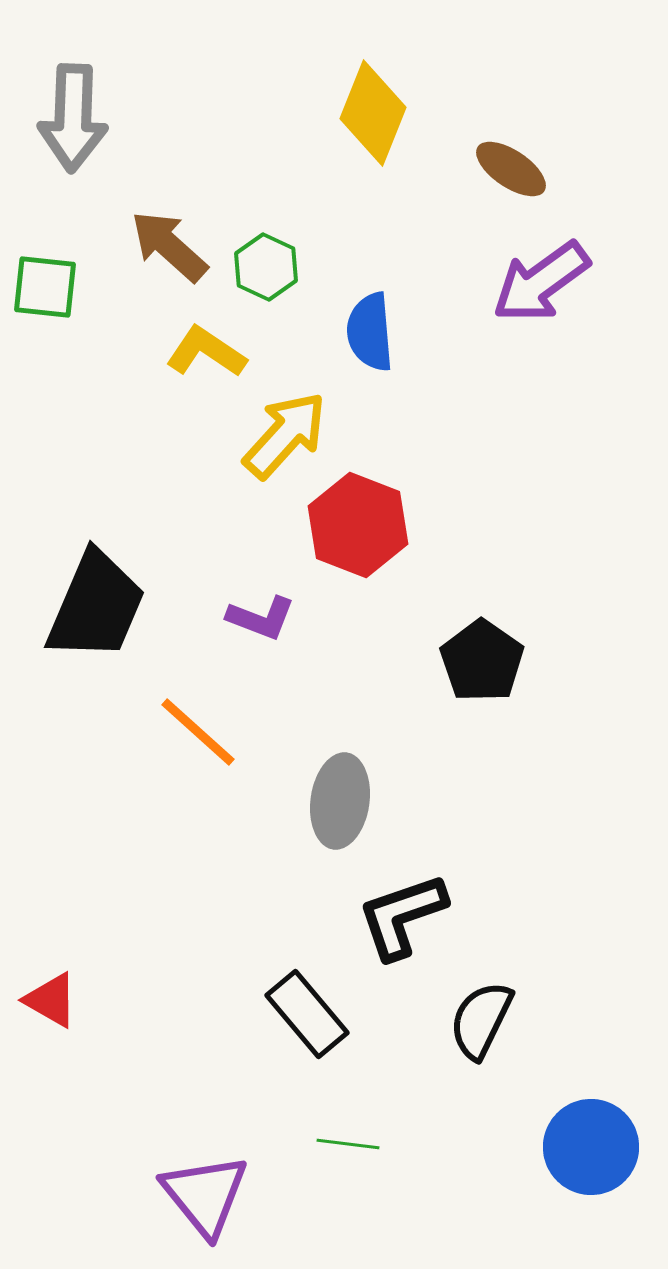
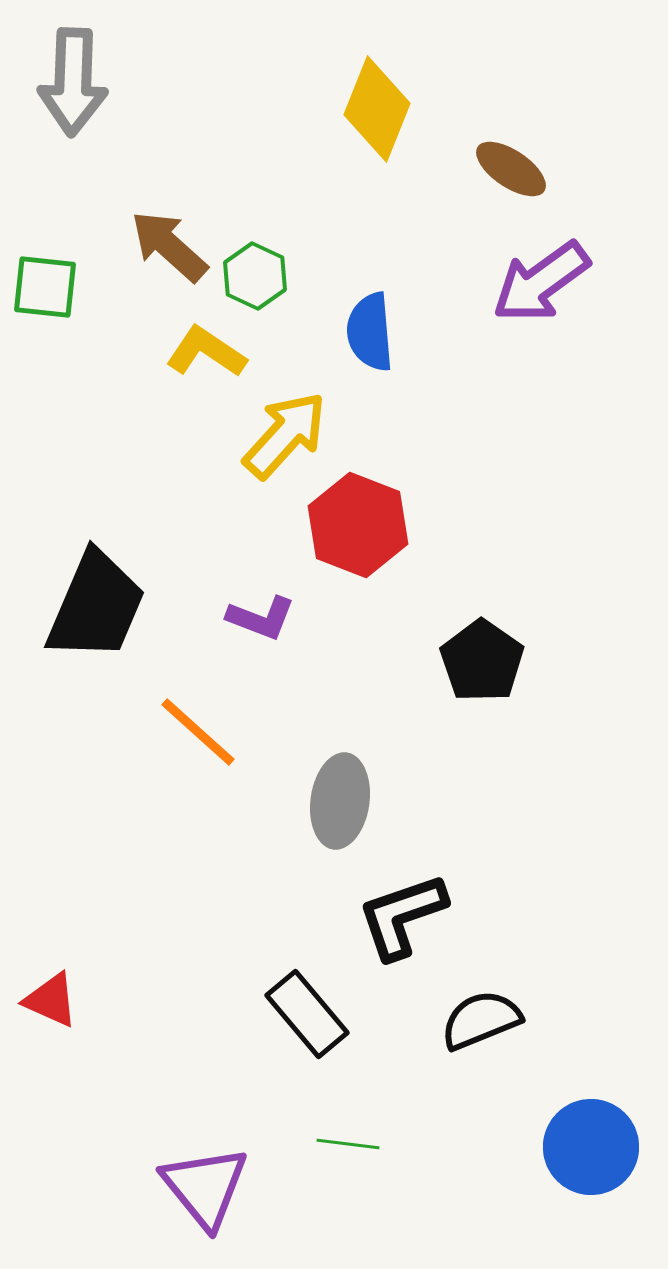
yellow diamond: moved 4 px right, 4 px up
gray arrow: moved 36 px up
green hexagon: moved 11 px left, 9 px down
red triangle: rotated 6 degrees counterclockwise
black semicircle: rotated 42 degrees clockwise
purple triangle: moved 8 px up
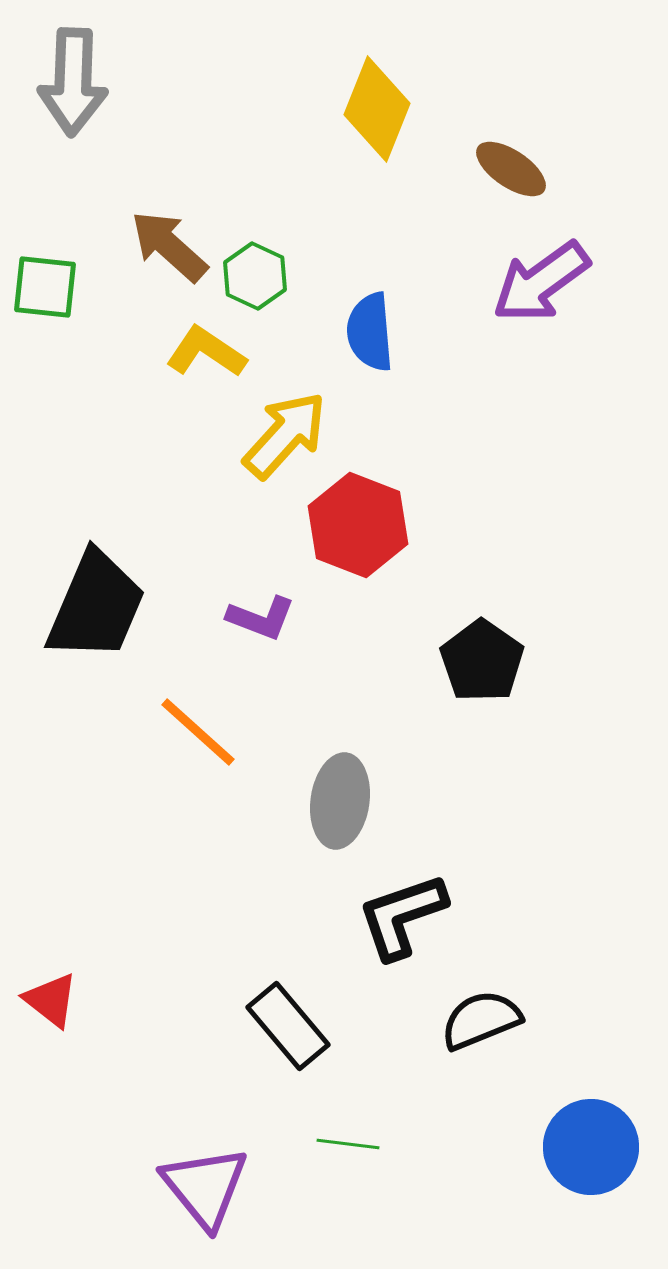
red triangle: rotated 14 degrees clockwise
black rectangle: moved 19 px left, 12 px down
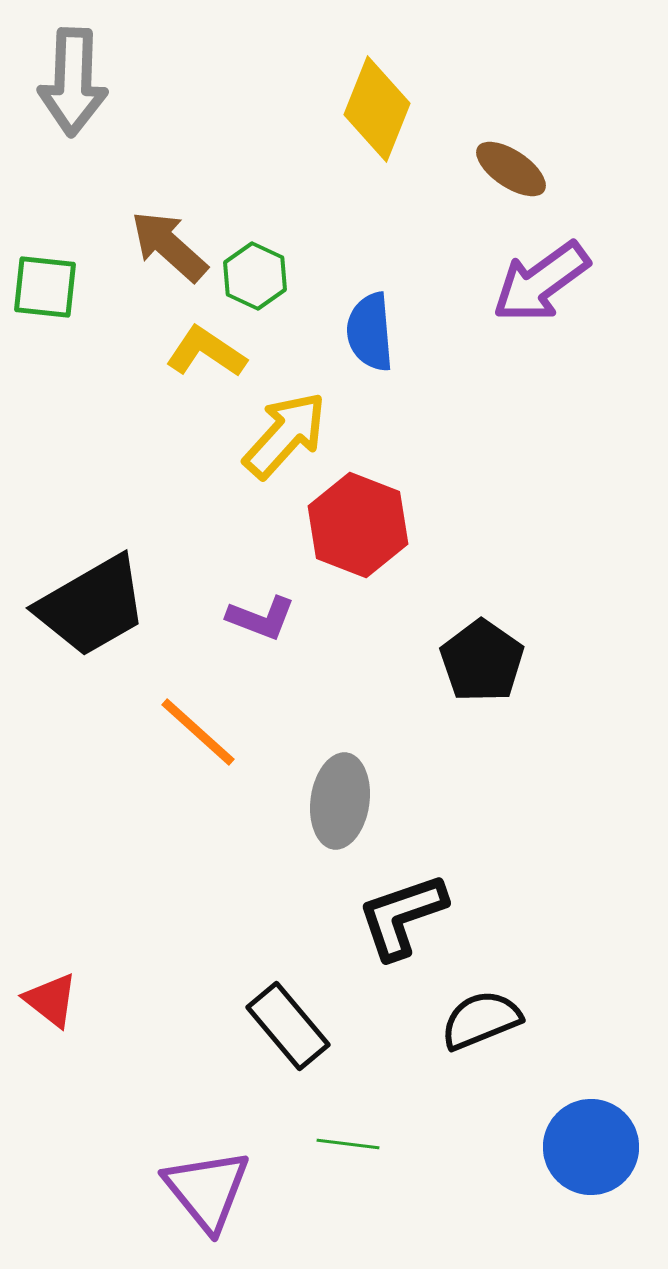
black trapezoid: moved 4 px left; rotated 37 degrees clockwise
purple triangle: moved 2 px right, 3 px down
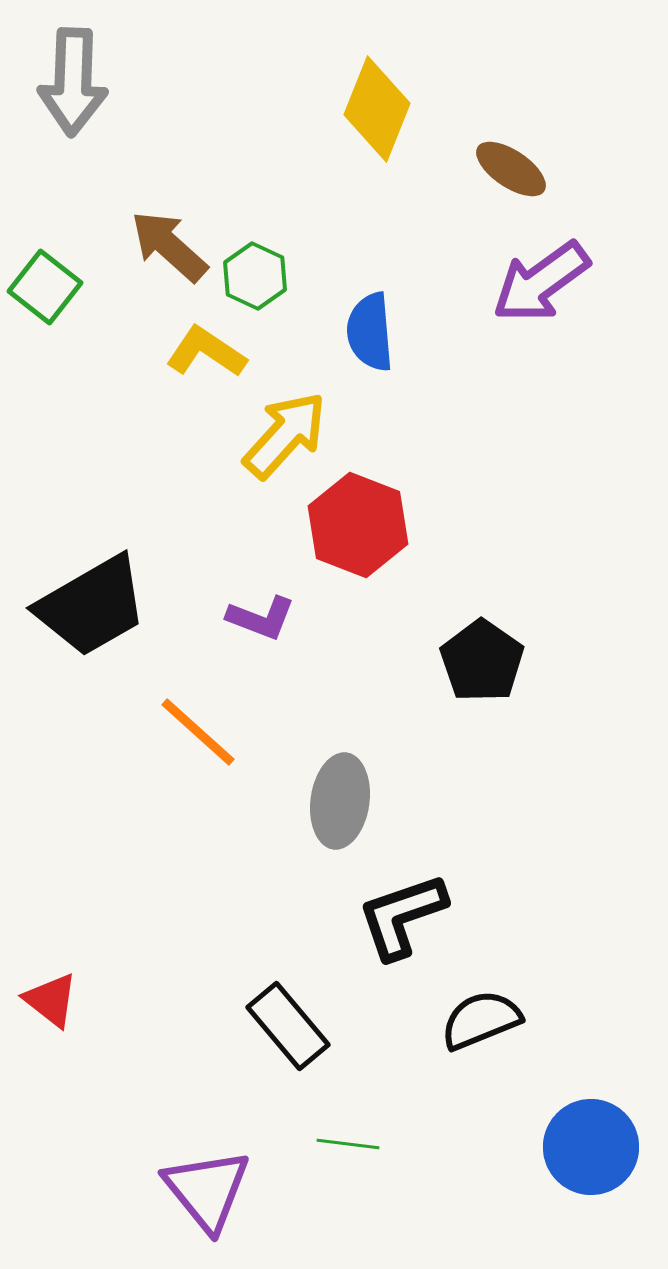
green square: rotated 32 degrees clockwise
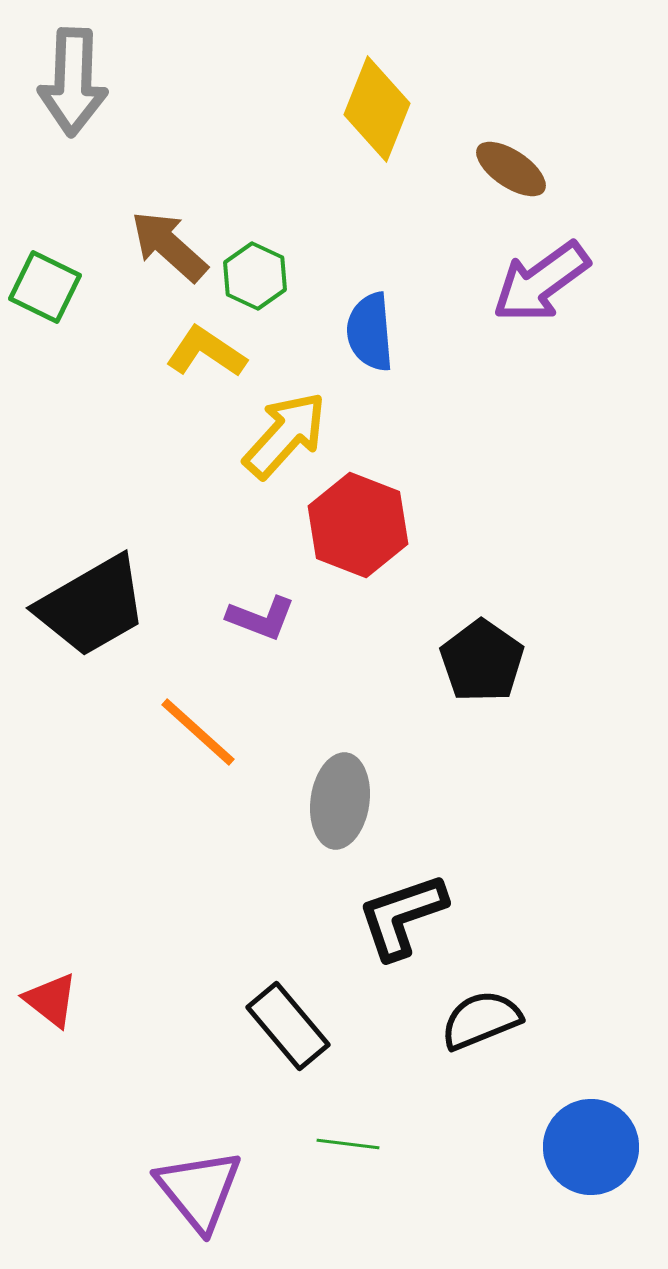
green square: rotated 12 degrees counterclockwise
purple triangle: moved 8 px left
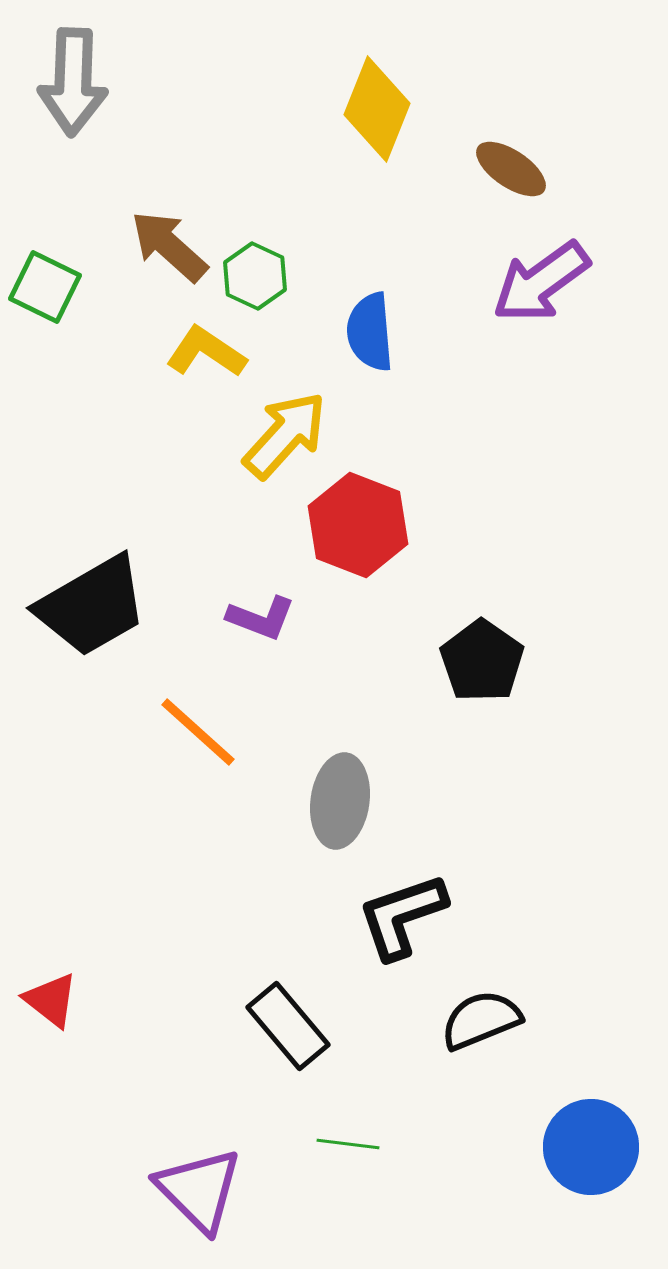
purple triangle: rotated 6 degrees counterclockwise
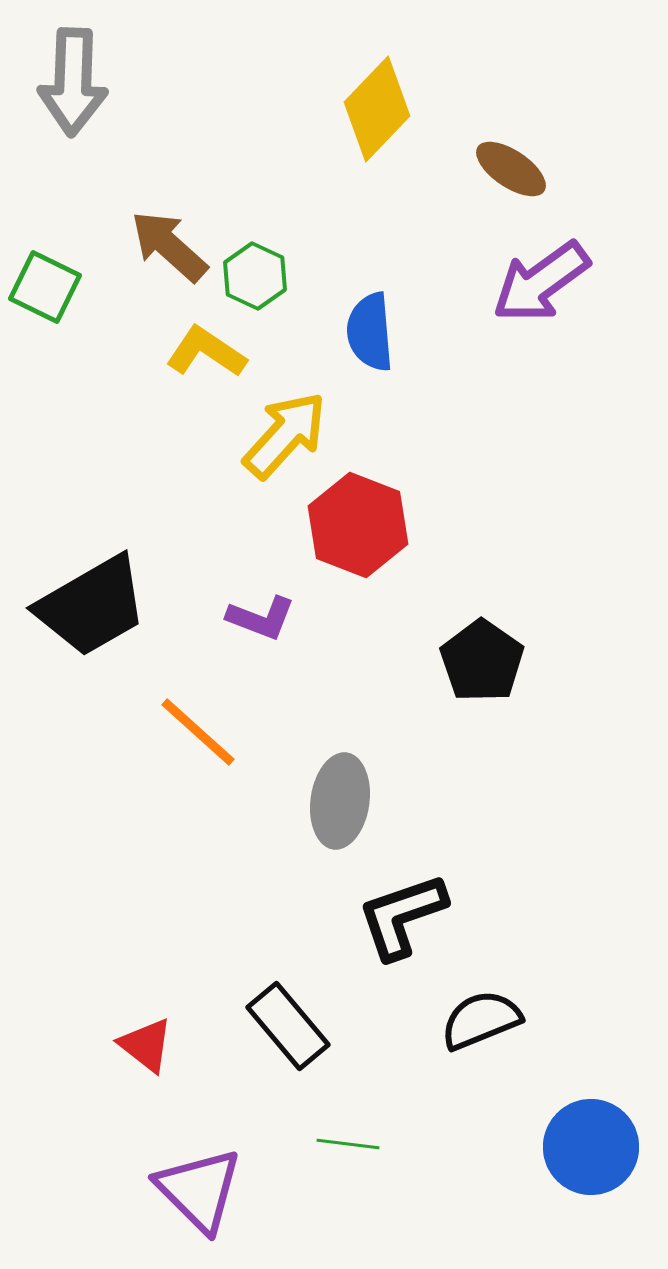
yellow diamond: rotated 22 degrees clockwise
red triangle: moved 95 px right, 45 px down
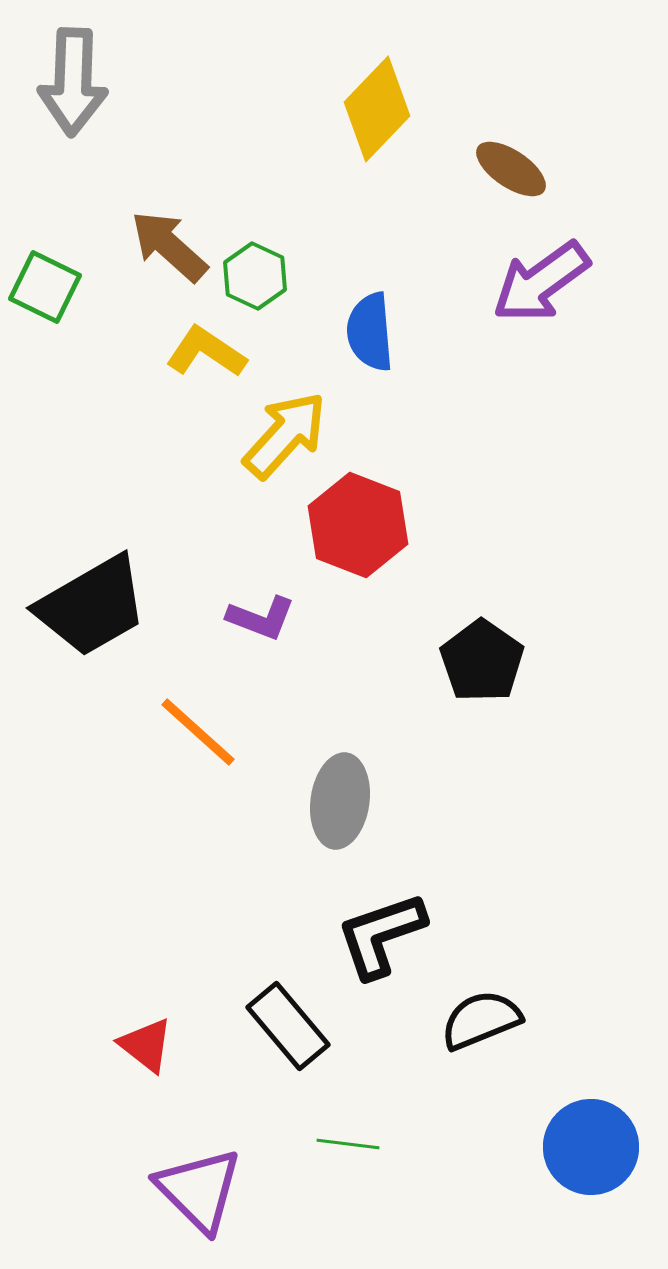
black L-shape: moved 21 px left, 19 px down
